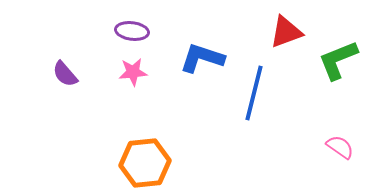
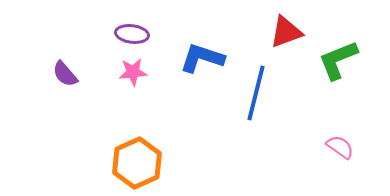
purple ellipse: moved 3 px down
blue line: moved 2 px right
orange hexagon: moved 8 px left; rotated 18 degrees counterclockwise
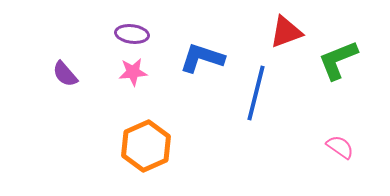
orange hexagon: moved 9 px right, 17 px up
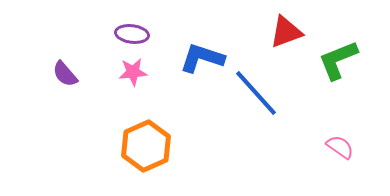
blue line: rotated 56 degrees counterclockwise
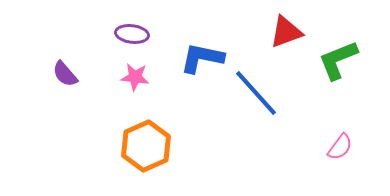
blue L-shape: rotated 6 degrees counterclockwise
pink star: moved 2 px right, 5 px down; rotated 12 degrees clockwise
pink semicircle: rotated 92 degrees clockwise
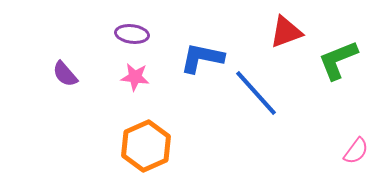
pink semicircle: moved 16 px right, 4 px down
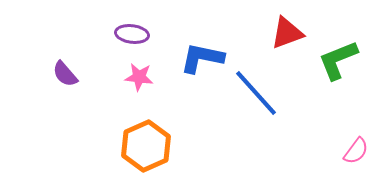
red triangle: moved 1 px right, 1 px down
pink star: moved 4 px right
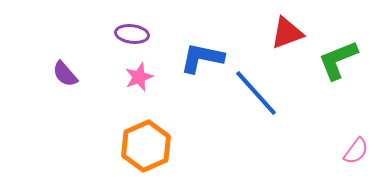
pink star: rotated 28 degrees counterclockwise
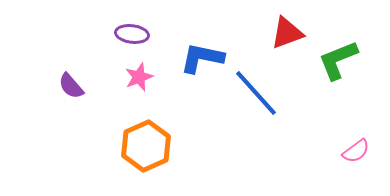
purple semicircle: moved 6 px right, 12 px down
pink semicircle: rotated 16 degrees clockwise
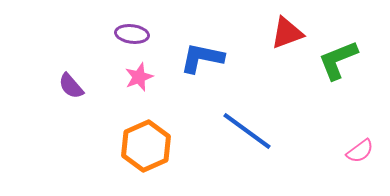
blue line: moved 9 px left, 38 px down; rotated 12 degrees counterclockwise
pink semicircle: moved 4 px right
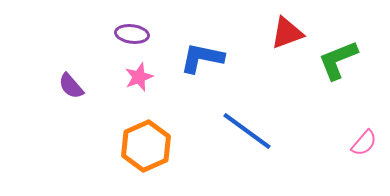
pink semicircle: moved 4 px right, 8 px up; rotated 12 degrees counterclockwise
